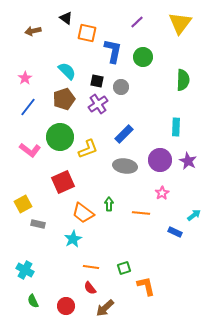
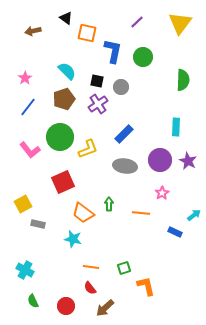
pink L-shape at (30, 150): rotated 15 degrees clockwise
cyan star at (73, 239): rotated 30 degrees counterclockwise
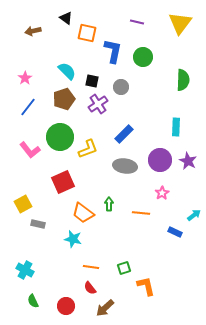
purple line at (137, 22): rotated 56 degrees clockwise
black square at (97, 81): moved 5 px left
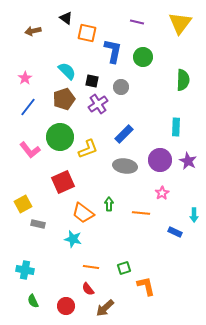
cyan arrow at (194, 215): rotated 128 degrees clockwise
cyan cross at (25, 270): rotated 18 degrees counterclockwise
red semicircle at (90, 288): moved 2 px left, 1 px down
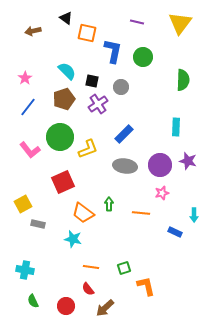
purple circle at (160, 160): moved 5 px down
purple star at (188, 161): rotated 12 degrees counterclockwise
pink star at (162, 193): rotated 16 degrees clockwise
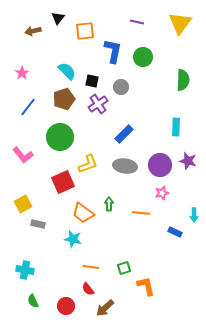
black triangle at (66, 18): moved 8 px left; rotated 32 degrees clockwise
orange square at (87, 33): moved 2 px left, 2 px up; rotated 18 degrees counterclockwise
pink star at (25, 78): moved 3 px left, 5 px up
yellow L-shape at (88, 149): moved 15 px down
pink L-shape at (30, 150): moved 7 px left, 5 px down
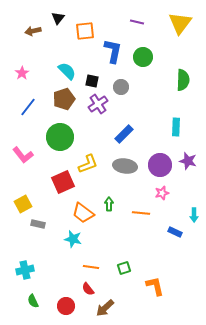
cyan cross at (25, 270): rotated 24 degrees counterclockwise
orange L-shape at (146, 286): moved 9 px right
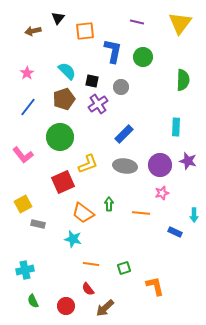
pink star at (22, 73): moved 5 px right
orange line at (91, 267): moved 3 px up
